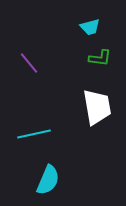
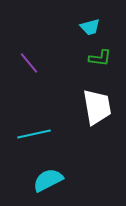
cyan semicircle: rotated 140 degrees counterclockwise
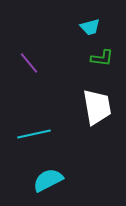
green L-shape: moved 2 px right
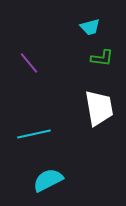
white trapezoid: moved 2 px right, 1 px down
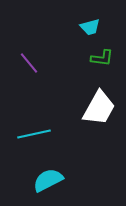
white trapezoid: rotated 39 degrees clockwise
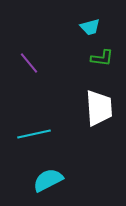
white trapezoid: rotated 33 degrees counterclockwise
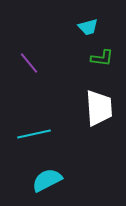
cyan trapezoid: moved 2 px left
cyan semicircle: moved 1 px left
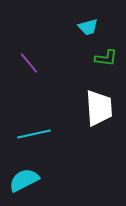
green L-shape: moved 4 px right
cyan semicircle: moved 23 px left
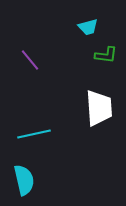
green L-shape: moved 3 px up
purple line: moved 1 px right, 3 px up
cyan semicircle: rotated 104 degrees clockwise
